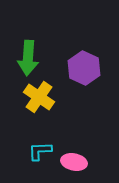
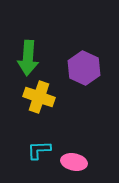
yellow cross: rotated 16 degrees counterclockwise
cyan L-shape: moved 1 px left, 1 px up
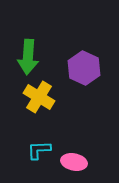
green arrow: moved 1 px up
yellow cross: rotated 12 degrees clockwise
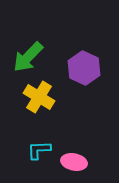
green arrow: rotated 40 degrees clockwise
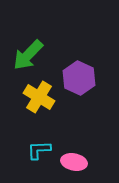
green arrow: moved 2 px up
purple hexagon: moved 5 px left, 10 px down
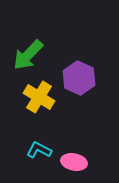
cyan L-shape: rotated 30 degrees clockwise
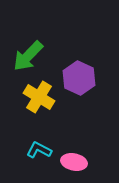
green arrow: moved 1 px down
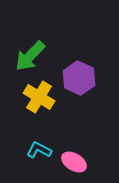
green arrow: moved 2 px right
pink ellipse: rotated 20 degrees clockwise
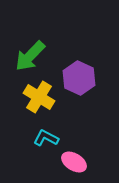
cyan L-shape: moved 7 px right, 12 px up
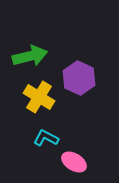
green arrow: rotated 148 degrees counterclockwise
